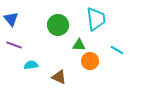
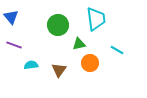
blue triangle: moved 2 px up
green triangle: moved 1 px up; rotated 16 degrees counterclockwise
orange circle: moved 2 px down
brown triangle: moved 7 px up; rotated 42 degrees clockwise
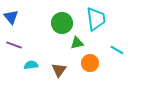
green circle: moved 4 px right, 2 px up
green triangle: moved 2 px left, 1 px up
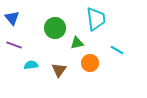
blue triangle: moved 1 px right, 1 px down
green circle: moved 7 px left, 5 px down
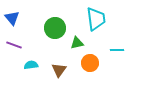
cyan line: rotated 32 degrees counterclockwise
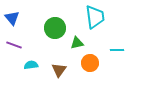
cyan trapezoid: moved 1 px left, 2 px up
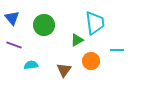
cyan trapezoid: moved 6 px down
green circle: moved 11 px left, 3 px up
green triangle: moved 3 px up; rotated 16 degrees counterclockwise
orange circle: moved 1 px right, 2 px up
brown triangle: moved 5 px right
